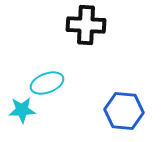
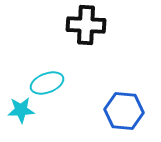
cyan star: moved 1 px left
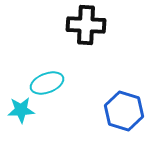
blue hexagon: rotated 12 degrees clockwise
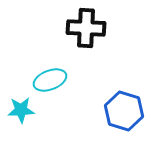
black cross: moved 3 px down
cyan ellipse: moved 3 px right, 3 px up
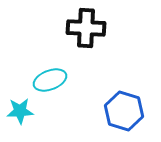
cyan star: moved 1 px left, 1 px down
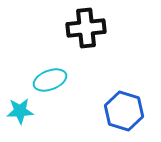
black cross: rotated 9 degrees counterclockwise
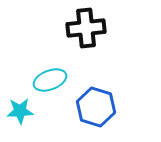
blue hexagon: moved 28 px left, 4 px up
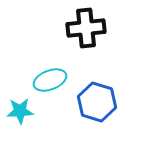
blue hexagon: moved 1 px right, 5 px up
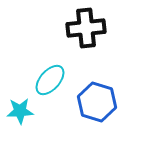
cyan ellipse: rotated 28 degrees counterclockwise
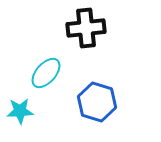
cyan ellipse: moved 4 px left, 7 px up
